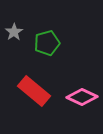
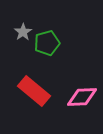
gray star: moved 9 px right
pink diamond: rotated 28 degrees counterclockwise
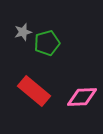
gray star: rotated 18 degrees clockwise
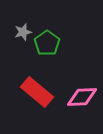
green pentagon: rotated 20 degrees counterclockwise
red rectangle: moved 3 px right, 1 px down
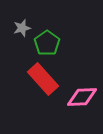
gray star: moved 1 px left, 4 px up
red rectangle: moved 6 px right, 13 px up; rotated 8 degrees clockwise
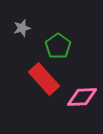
green pentagon: moved 11 px right, 3 px down
red rectangle: moved 1 px right
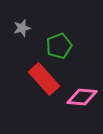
green pentagon: moved 1 px right; rotated 15 degrees clockwise
pink diamond: rotated 8 degrees clockwise
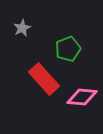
gray star: rotated 12 degrees counterclockwise
green pentagon: moved 9 px right, 3 px down
